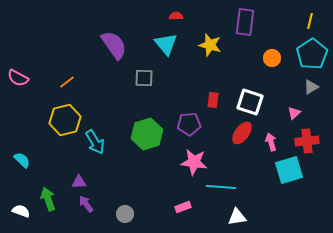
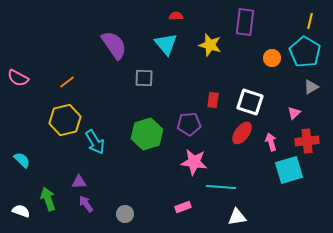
cyan pentagon: moved 7 px left, 2 px up; rotated 8 degrees counterclockwise
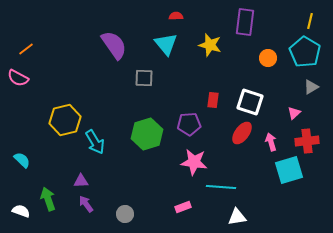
orange circle: moved 4 px left
orange line: moved 41 px left, 33 px up
purple triangle: moved 2 px right, 1 px up
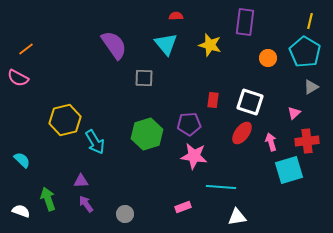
pink star: moved 6 px up
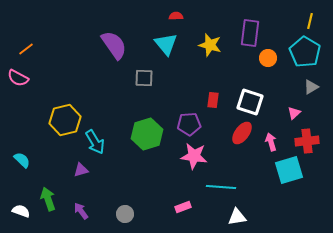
purple rectangle: moved 5 px right, 11 px down
purple triangle: moved 11 px up; rotated 14 degrees counterclockwise
purple arrow: moved 5 px left, 7 px down
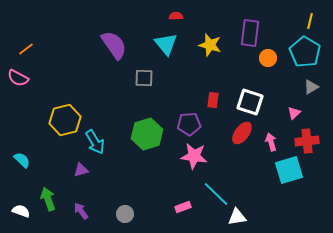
cyan line: moved 5 px left, 7 px down; rotated 40 degrees clockwise
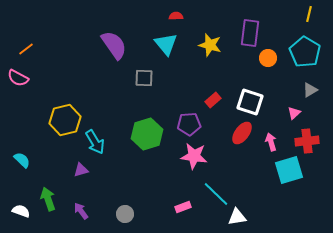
yellow line: moved 1 px left, 7 px up
gray triangle: moved 1 px left, 3 px down
red rectangle: rotated 42 degrees clockwise
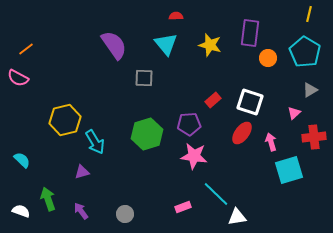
red cross: moved 7 px right, 4 px up
purple triangle: moved 1 px right, 2 px down
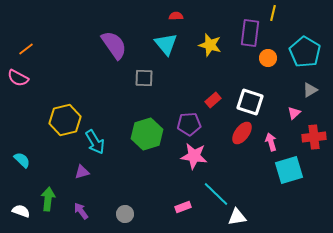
yellow line: moved 36 px left, 1 px up
green arrow: rotated 25 degrees clockwise
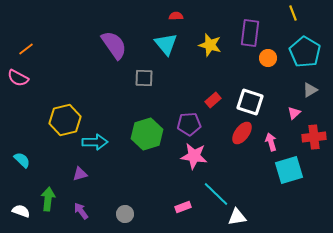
yellow line: moved 20 px right; rotated 35 degrees counterclockwise
cyan arrow: rotated 60 degrees counterclockwise
purple triangle: moved 2 px left, 2 px down
